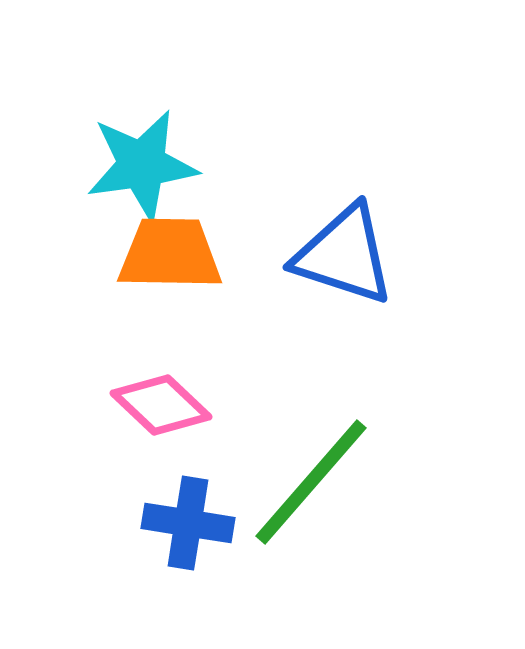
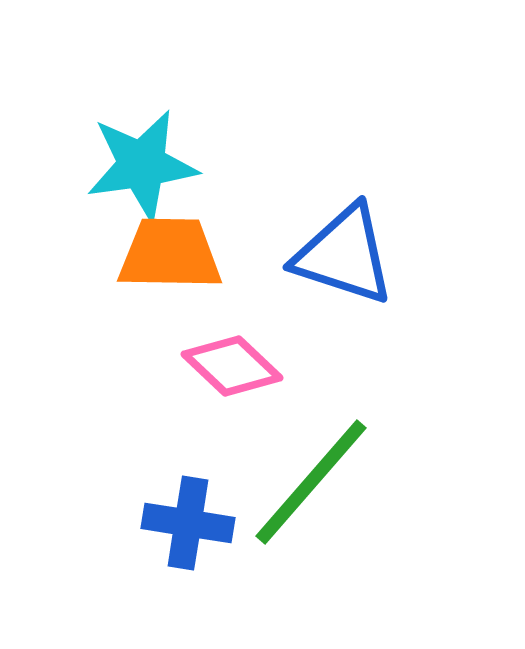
pink diamond: moved 71 px right, 39 px up
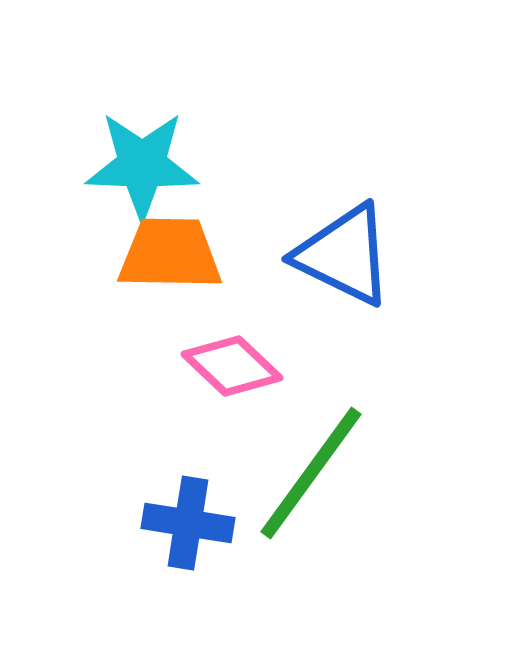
cyan star: rotated 10 degrees clockwise
blue triangle: rotated 8 degrees clockwise
green line: moved 9 px up; rotated 5 degrees counterclockwise
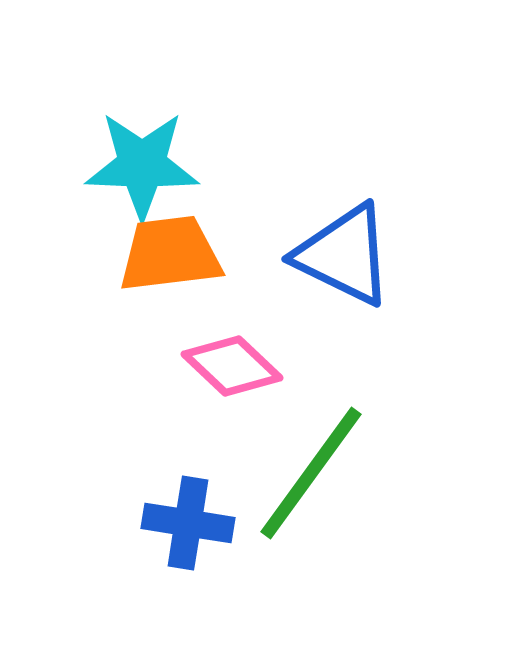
orange trapezoid: rotated 8 degrees counterclockwise
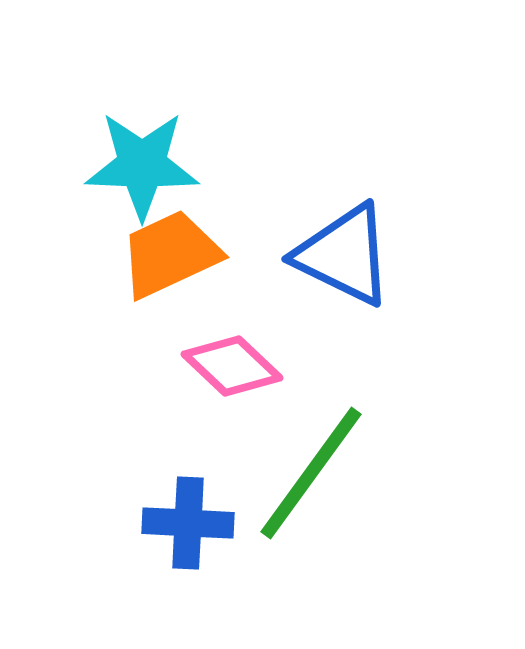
orange trapezoid: rotated 18 degrees counterclockwise
blue cross: rotated 6 degrees counterclockwise
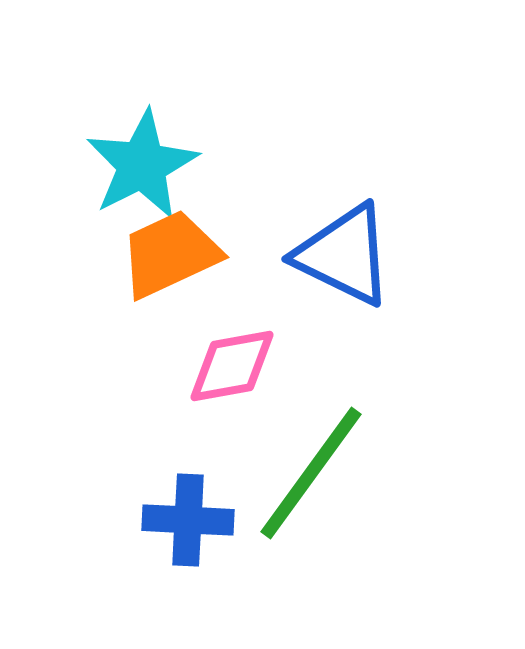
cyan star: rotated 29 degrees counterclockwise
pink diamond: rotated 54 degrees counterclockwise
blue cross: moved 3 px up
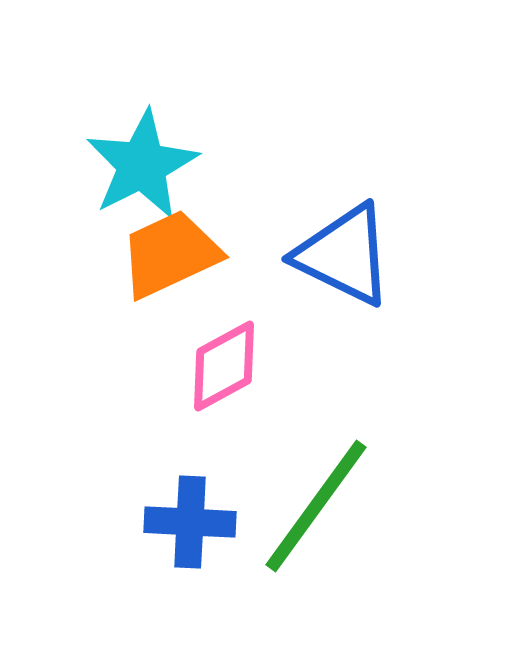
pink diamond: moved 8 px left; rotated 18 degrees counterclockwise
green line: moved 5 px right, 33 px down
blue cross: moved 2 px right, 2 px down
